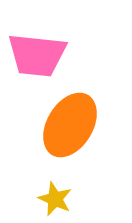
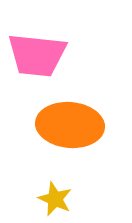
orange ellipse: rotated 64 degrees clockwise
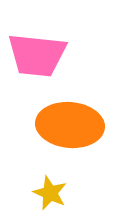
yellow star: moved 5 px left, 6 px up
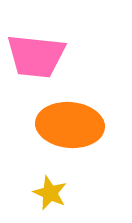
pink trapezoid: moved 1 px left, 1 px down
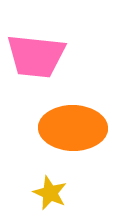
orange ellipse: moved 3 px right, 3 px down; rotated 4 degrees counterclockwise
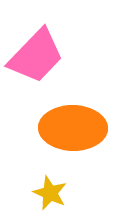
pink trapezoid: rotated 52 degrees counterclockwise
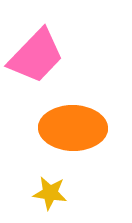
yellow star: rotated 16 degrees counterclockwise
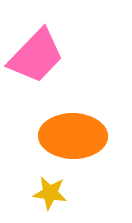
orange ellipse: moved 8 px down
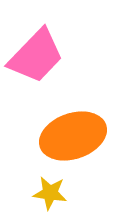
orange ellipse: rotated 20 degrees counterclockwise
